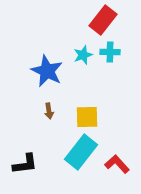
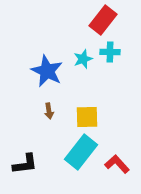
cyan star: moved 4 px down
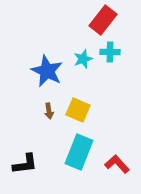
yellow square: moved 9 px left, 7 px up; rotated 25 degrees clockwise
cyan rectangle: moved 2 px left; rotated 16 degrees counterclockwise
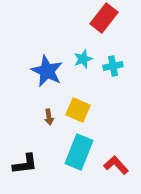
red rectangle: moved 1 px right, 2 px up
cyan cross: moved 3 px right, 14 px down; rotated 12 degrees counterclockwise
brown arrow: moved 6 px down
red L-shape: moved 1 px left, 1 px down
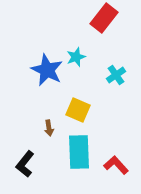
cyan star: moved 7 px left, 2 px up
cyan cross: moved 3 px right, 9 px down; rotated 24 degrees counterclockwise
blue star: moved 1 px up
brown arrow: moved 11 px down
cyan rectangle: rotated 24 degrees counterclockwise
black L-shape: rotated 136 degrees clockwise
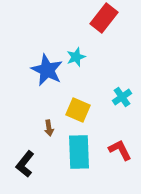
cyan cross: moved 6 px right, 22 px down
red L-shape: moved 4 px right, 15 px up; rotated 15 degrees clockwise
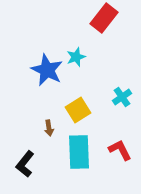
yellow square: rotated 35 degrees clockwise
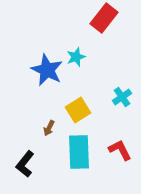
brown arrow: rotated 35 degrees clockwise
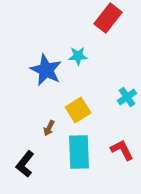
red rectangle: moved 4 px right
cyan star: moved 2 px right, 1 px up; rotated 18 degrees clockwise
blue star: moved 1 px left
cyan cross: moved 5 px right
red L-shape: moved 2 px right
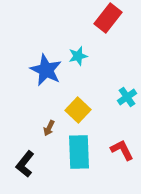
cyan star: rotated 12 degrees counterclockwise
yellow square: rotated 15 degrees counterclockwise
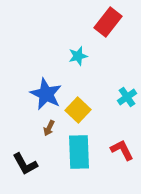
red rectangle: moved 4 px down
blue star: moved 24 px down
black L-shape: rotated 68 degrees counterclockwise
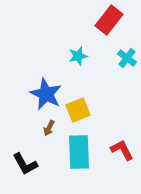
red rectangle: moved 1 px right, 2 px up
cyan cross: moved 39 px up; rotated 18 degrees counterclockwise
yellow square: rotated 25 degrees clockwise
